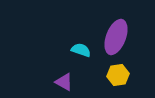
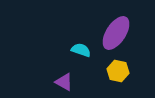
purple ellipse: moved 4 px up; rotated 12 degrees clockwise
yellow hexagon: moved 4 px up; rotated 20 degrees clockwise
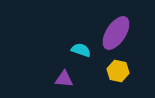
purple triangle: moved 3 px up; rotated 24 degrees counterclockwise
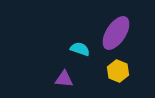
cyan semicircle: moved 1 px left, 1 px up
yellow hexagon: rotated 10 degrees clockwise
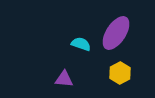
cyan semicircle: moved 1 px right, 5 px up
yellow hexagon: moved 2 px right, 2 px down; rotated 10 degrees clockwise
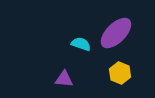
purple ellipse: rotated 12 degrees clockwise
yellow hexagon: rotated 10 degrees counterclockwise
